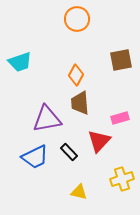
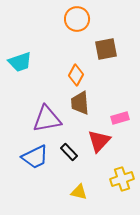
brown square: moved 15 px left, 11 px up
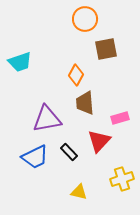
orange circle: moved 8 px right
brown trapezoid: moved 5 px right
